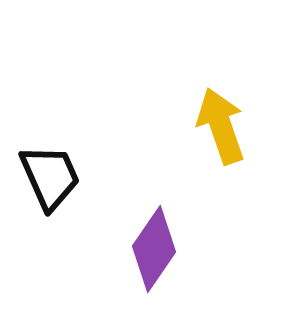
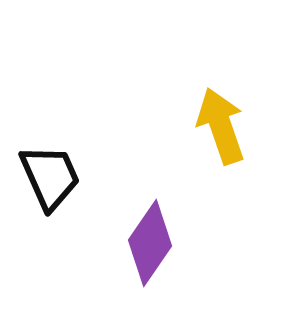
purple diamond: moved 4 px left, 6 px up
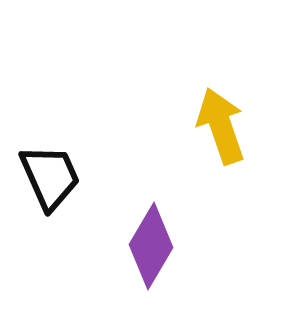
purple diamond: moved 1 px right, 3 px down; rotated 4 degrees counterclockwise
